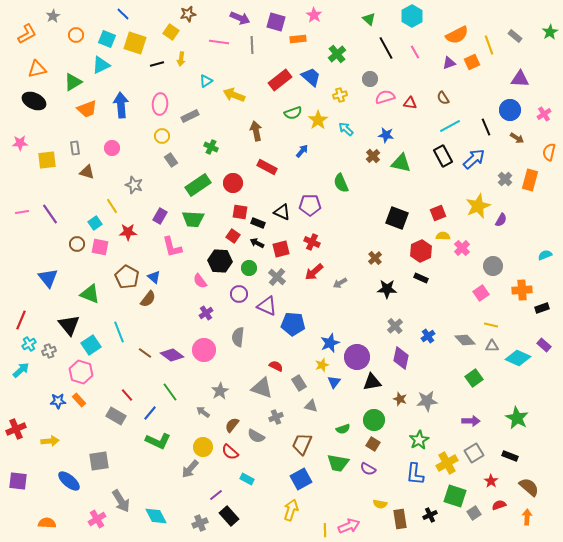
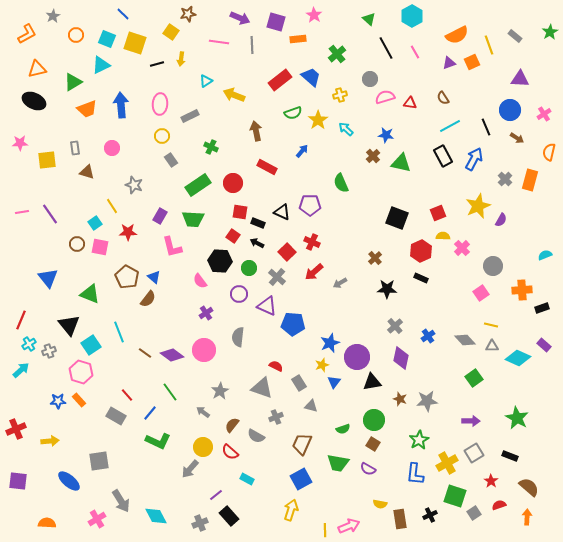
blue arrow at (474, 159): rotated 20 degrees counterclockwise
red square at (281, 249): moved 6 px right, 3 px down; rotated 30 degrees counterclockwise
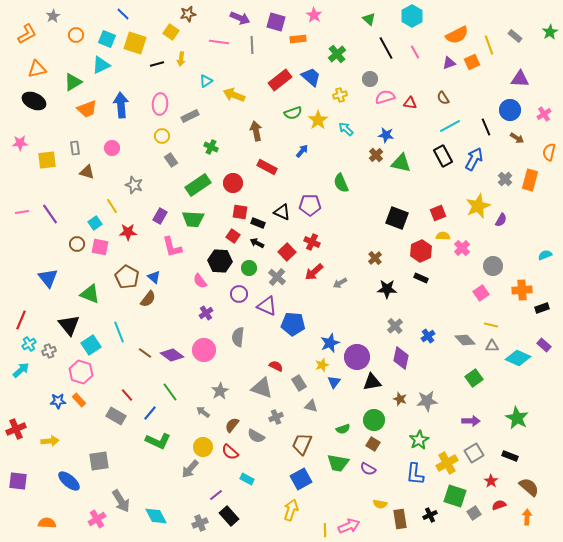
brown cross at (373, 156): moved 3 px right, 1 px up
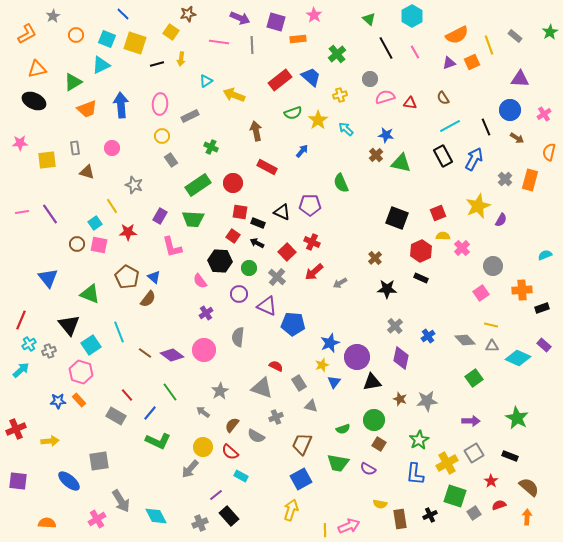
pink square at (100, 247): moved 1 px left, 2 px up
brown square at (373, 444): moved 6 px right
cyan rectangle at (247, 479): moved 6 px left, 3 px up
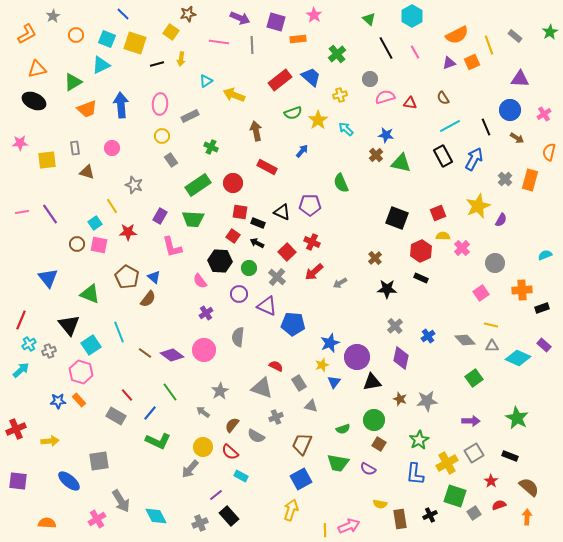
gray circle at (493, 266): moved 2 px right, 3 px up
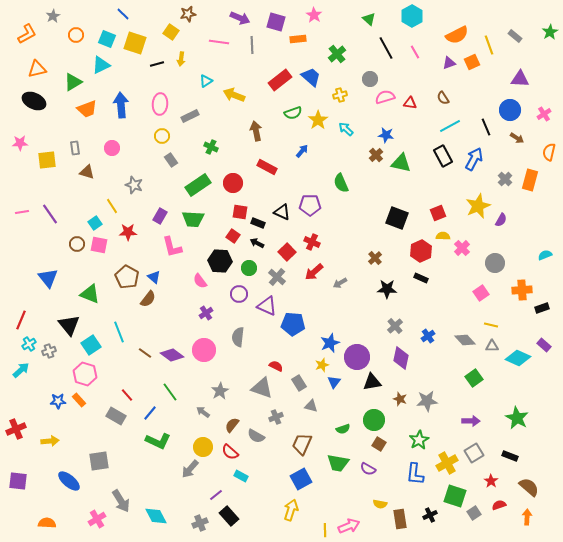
pink hexagon at (81, 372): moved 4 px right, 2 px down
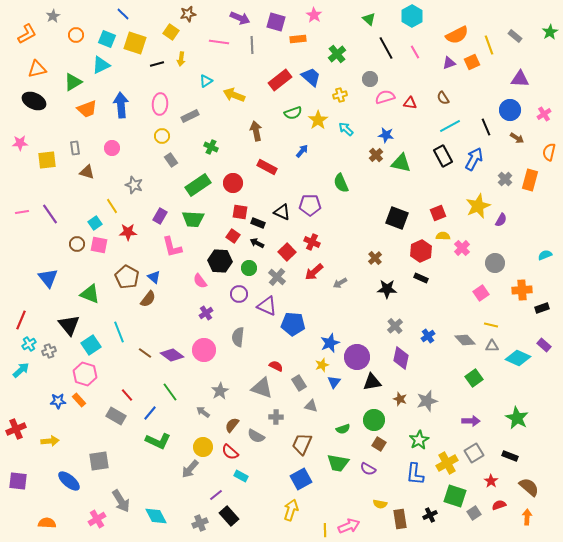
gray star at (427, 401): rotated 10 degrees counterclockwise
gray cross at (276, 417): rotated 24 degrees clockwise
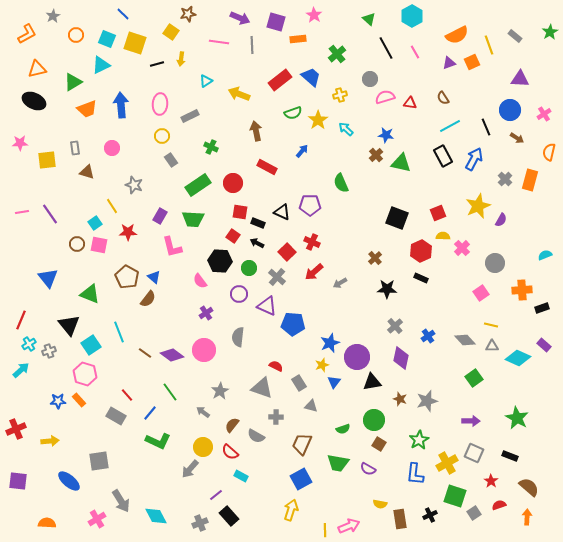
yellow arrow at (234, 95): moved 5 px right, 1 px up
gray square at (474, 453): rotated 36 degrees counterclockwise
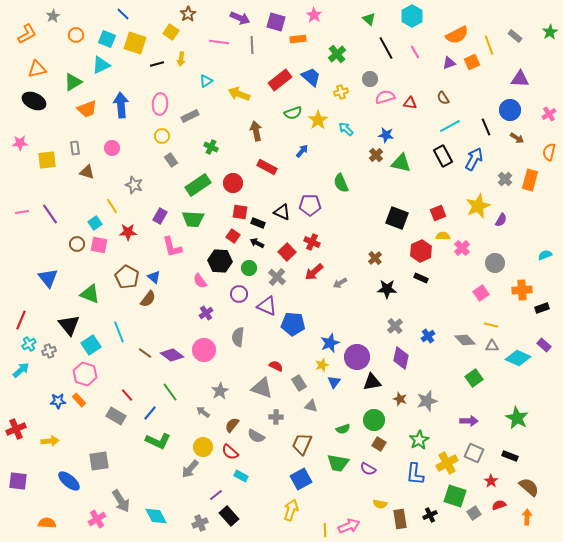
brown star at (188, 14): rotated 21 degrees counterclockwise
yellow cross at (340, 95): moved 1 px right, 3 px up
pink cross at (544, 114): moved 5 px right
purple arrow at (471, 421): moved 2 px left
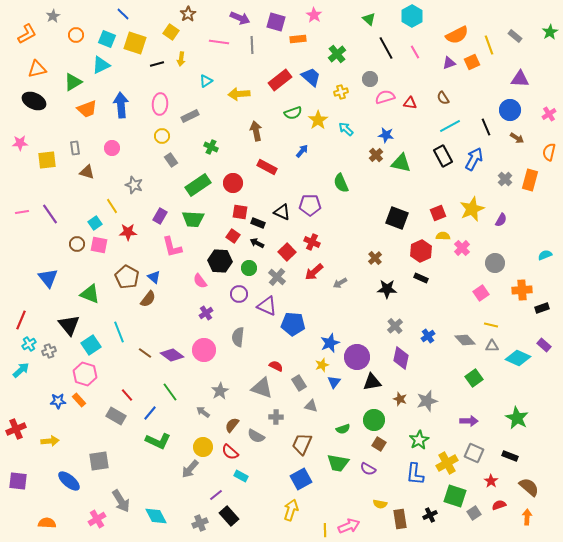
yellow arrow at (239, 94): rotated 25 degrees counterclockwise
yellow star at (478, 206): moved 6 px left, 3 px down
